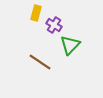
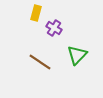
purple cross: moved 3 px down
green triangle: moved 7 px right, 10 px down
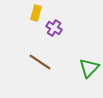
green triangle: moved 12 px right, 13 px down
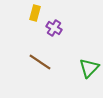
yellow rectangle: moved 1 px left
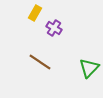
yellow rectangle: rotated 14 degrees clockwise
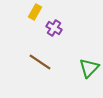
yellow rectangle: moved 1 px up
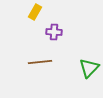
purple cross: moved 4 px down; rotated 28 degrees counterclockwise
brown line: rotated 40 degrees counterclockwise
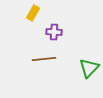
yellow rectangle: moved 2 px left, 1 px down
brown line: moved 4 px right, 3 px up
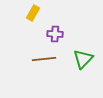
purple cross: moved 1 px right, 2 px down
green triangle: moved 6 px left, 9 px up
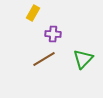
purple cross: moved 2 px left
brown line: rotated 25 degrees counterclockwise
